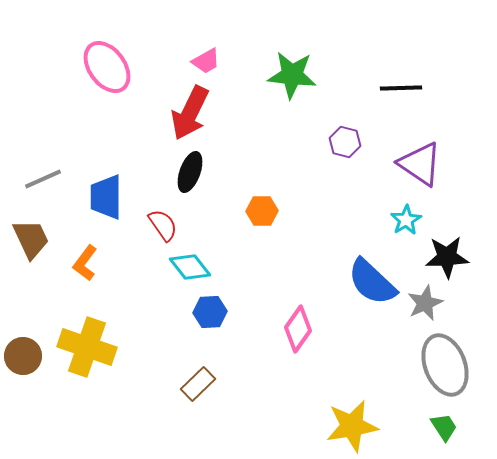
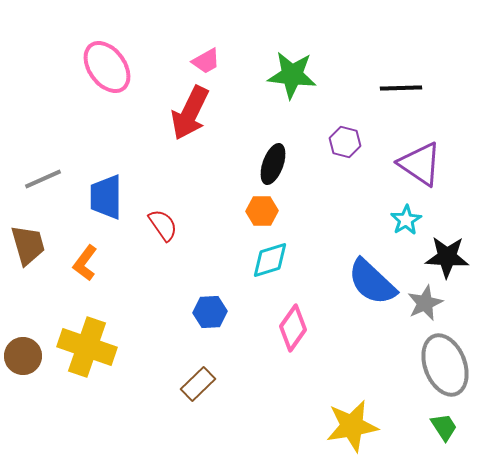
black ellipse: moved 83 px right, 8 px up
brown trapezoid: moved 3 px left, 6 px down; rotated 9 degrees clockwise
black star: rotated 6 degrees clockwise
cyan diamond: moved 80 px right, 7 px up; rotated 69 degrees counterclockwise
pink diamond: moved 5 px left, 1 px up
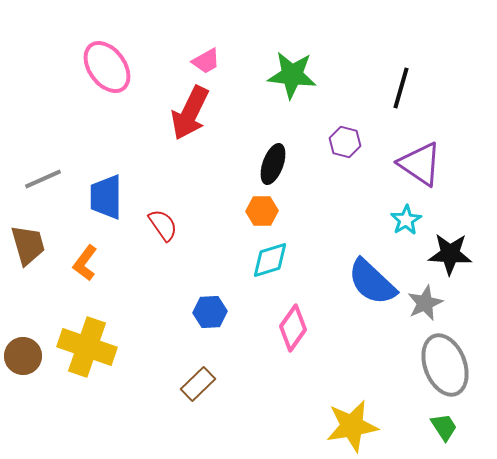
black line: rotated 72 degrees counterclockwise
black star: moved 3 px right, 3 px up
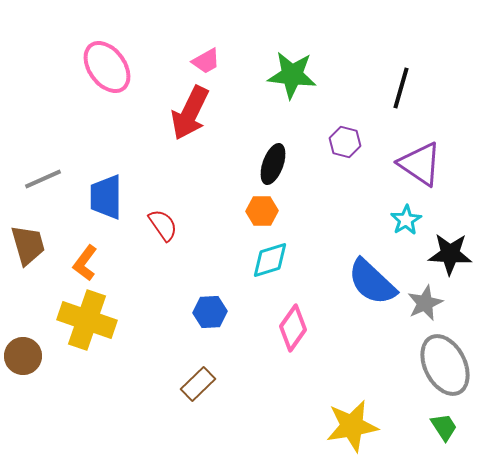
yellow cross: moved 27 px up
gray ellipse: rotated 6 degrees counterclockwise
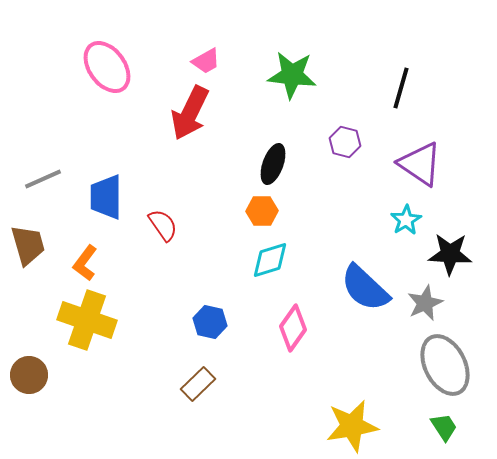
blue semicircle: moved 7 px left, 6 px down
blue hexagon: moved 10 px down; rotated 16 degrees clockwise
brown circle: moved 6 px right, 19 px down
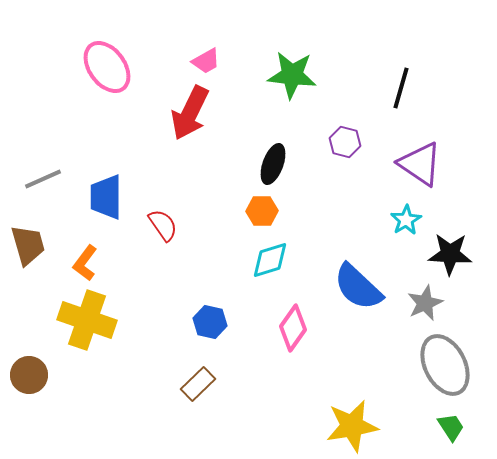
blue semicircle: moved 7 px left, 1 px up
green trapezoid: moved 7 px right
